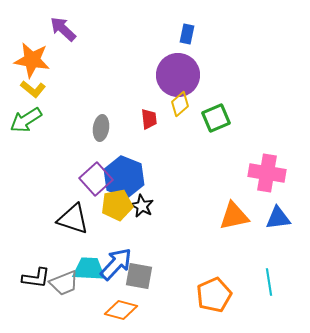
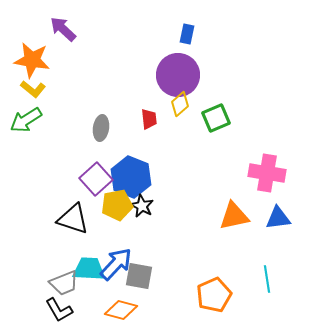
blue hexagon: moved 7 px right
black L-shape: moved 23 px right, 32 px down; rotated 52 degrees clockwise
cyan line: moved 2 px left, 3 px up
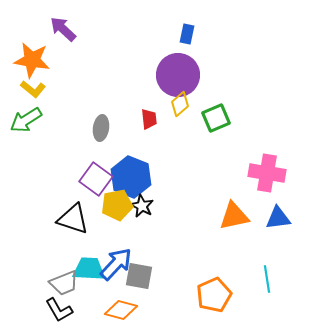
purple square: rotated 12 degrees counterclockwise
